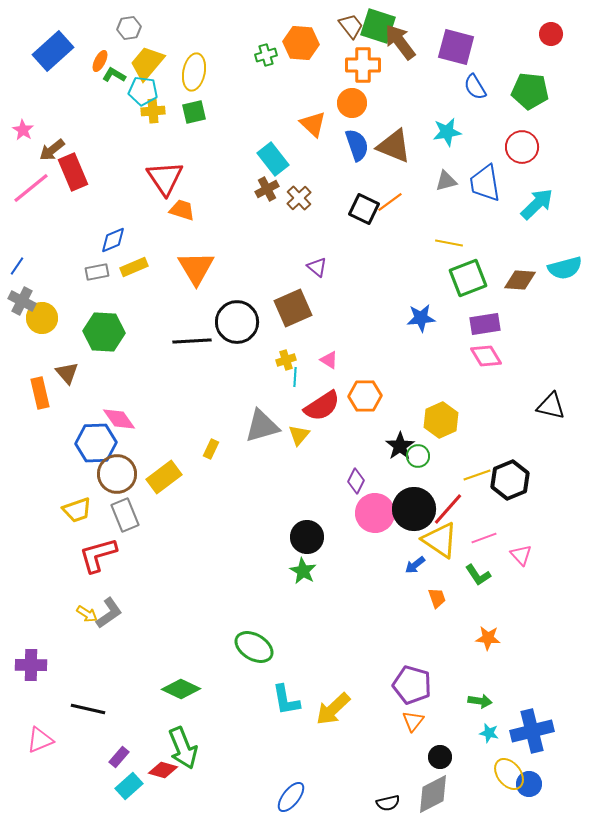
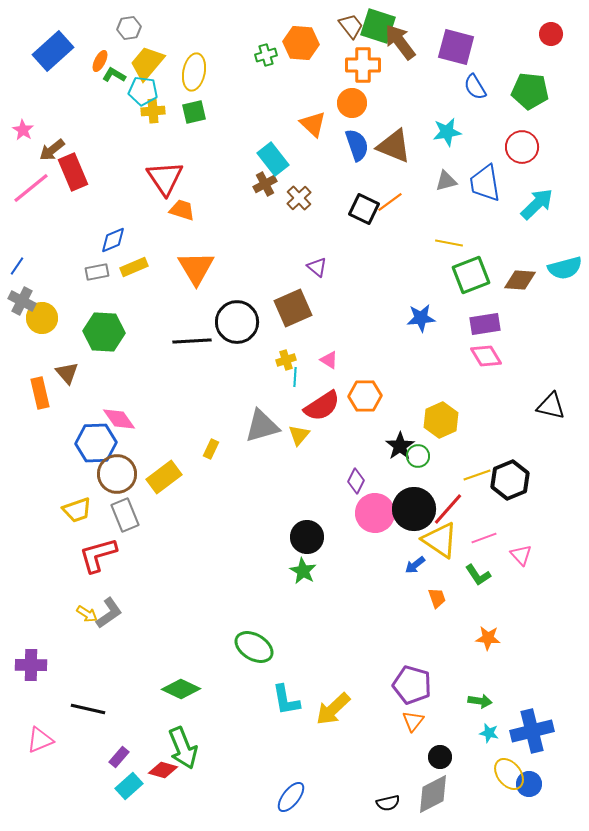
brown cross at (267, 189): moved 2 px left, 5 px up
green square at (468, 278): moved 3 px right, 3 px up
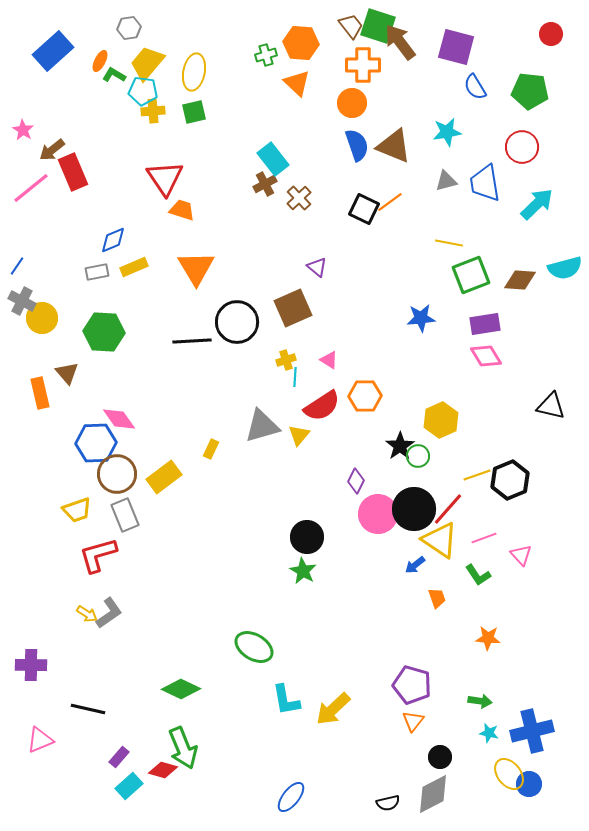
orange triangle at (313, 124): moved 16 px left, 41 px up
pink circle at (375, 513): moved 3 px right, 1 px down
